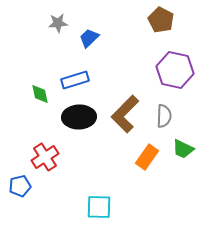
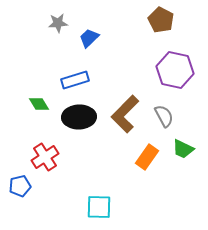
green diamond: moved 1 px left, 10 px down; rotated 20 degrees counterclockwise
gray semicircle: rotated 30 degrees counterclockwise
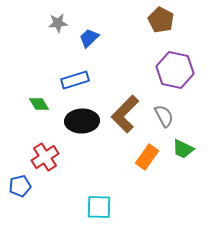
black ellipse: moved 3 px right, 4 px down
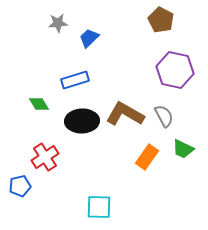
brown L-shape: rotated 75 degrees clockwise
